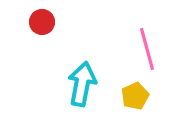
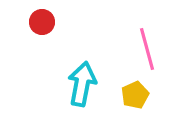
yellow pentagon: moved 1 px up
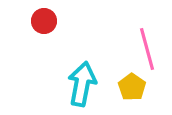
red circle: moved 2 px right, 1 px up
yellow pentagon: moved 3 px left, 8 px up; rotated 12 degrees counterclockwise
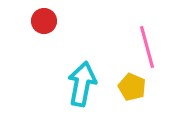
pink line: moved 2 px up
yellow pentagon: rotated 12 degrees counterclockwise
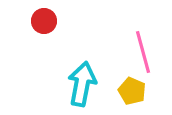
pink line: moved 4 px left, 5 px down
yellow pentagon: moved 4 px down
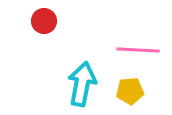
pink line: moved 5 px left, 2 px up; rotated 72 degrees counterclockwise
yellow pentagon: moved 2 px left; rotated 28 degrees counterclockwise
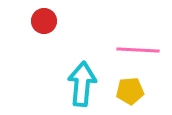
cyan arrow: rotated 6 degrees counterclockwise
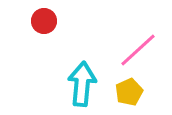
pink line: rotated 45 degrees counterclockwise
yellow pentagon: moved 1 px left, 1 px down; rotated 20 degrees counterclockwise
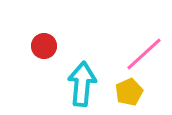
red circle: moved 25 px down
pink line: moved 6 px right, 4 px down
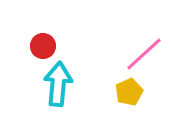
red circle: moved 1 px left
cyan arrow: moved 24 px left
